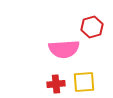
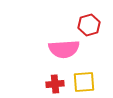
red hexagon: moved 3 px left, 2 px up
red cross: moved 1 px left
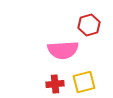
pink semicircle: moved 1 px left, 1 px down
yellow square: rotated 10 degrees counterclockwise
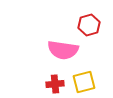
pink semicircle: rotated 12 degrees clockwise
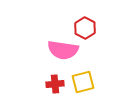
red hexagon: moved 4 px left, 3 px down; rotated 15 degrees counterclockwise
yellow square: moved 1 px left
